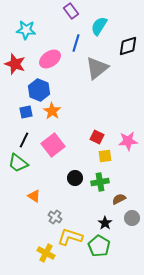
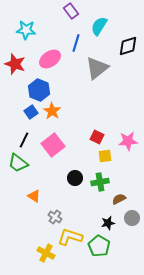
blue square: moved 5 px right; rotated 24 degrees counterclockwise
black star: moved 3 px right; rotated 24 degrees clockwise
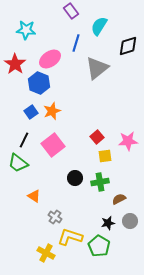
red star: rotated 15 degrees clockwise
blue hexagon: moved 7 px up
orange star: rotated 18 degrees clockwise
red square: rotated 24 degrees clockwise
gray circle: moved 2 px left, 3 px down
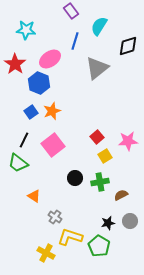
blue line: moved 1 px left, 2 px up
yellow square: rotated 24 degrees counterclockwise
brown semicircle: moved 2 px right, 4 px up
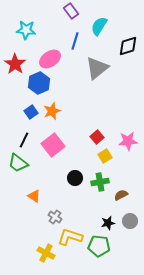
blue hexagon: rotated 15 degrees clockwise
green pentagon: rotated 25 degrees counterclockwise
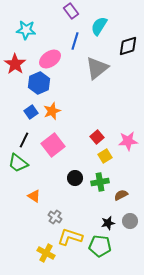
green pentagon: moved 1 px right
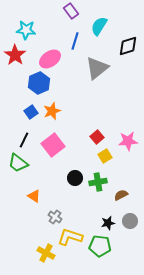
red star: moved 9 px up
green cross: moved 2 px left
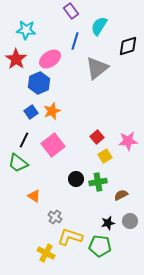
red star: moved 1 px right, 4 px down
black circle: moved 1 px right, 1 px down
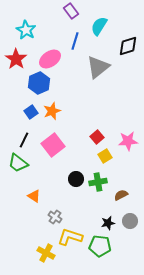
cyan star: rotated 24 degrees clockwise
gray triangle: moved 1 px right, 1 px up
